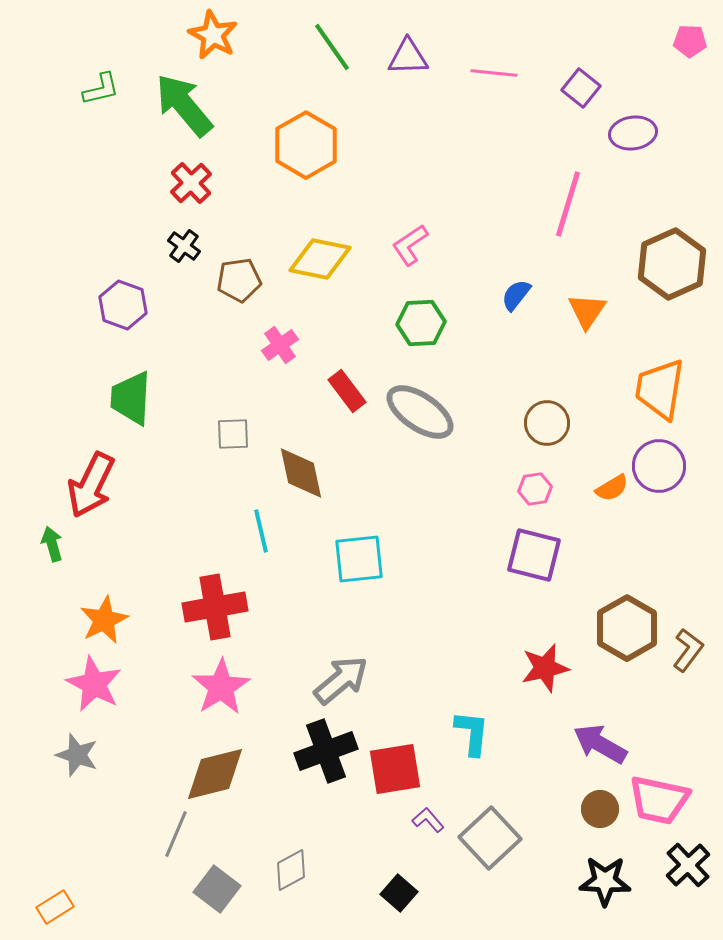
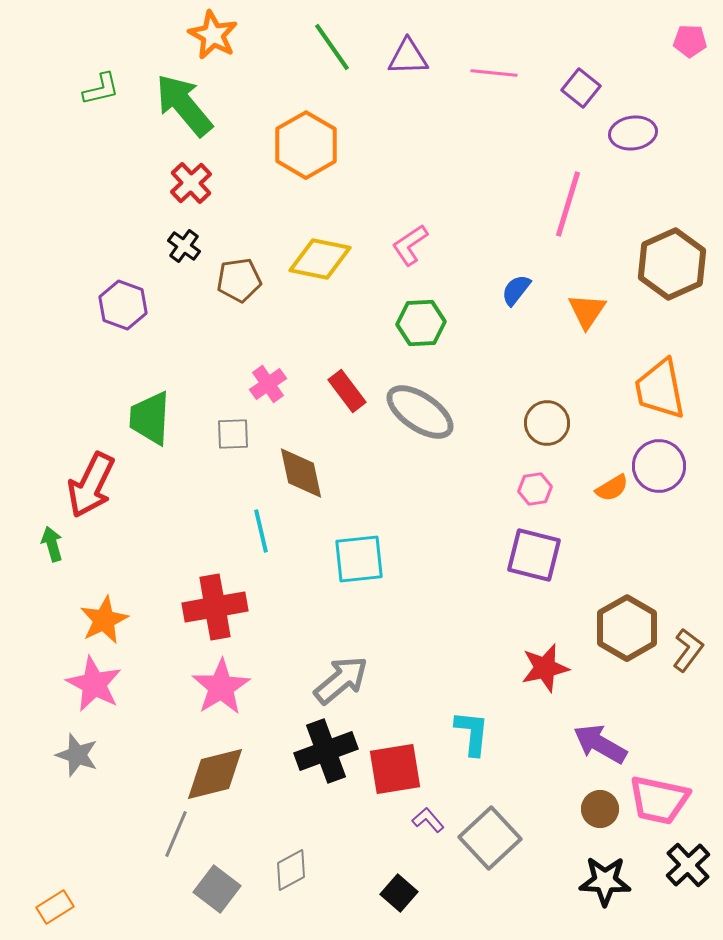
blue semicircle at (516, 295): moved 5 px up
pink cross at (280, 345): moved 12 px left, 39 px down
orange trapezoid at (660, 389): rotated 20 degrees counterclockwise
green trapezoid at (131, 398): moved 19 px right, 20 px down
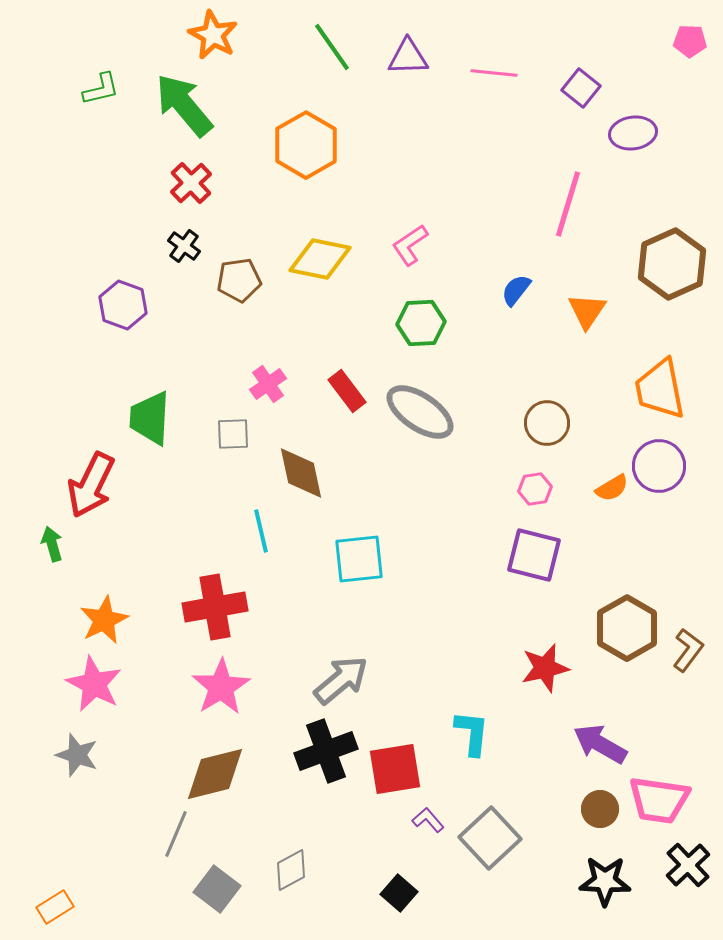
pink trapezoid at (659, 800): rotated 4 degrees counterclockwise
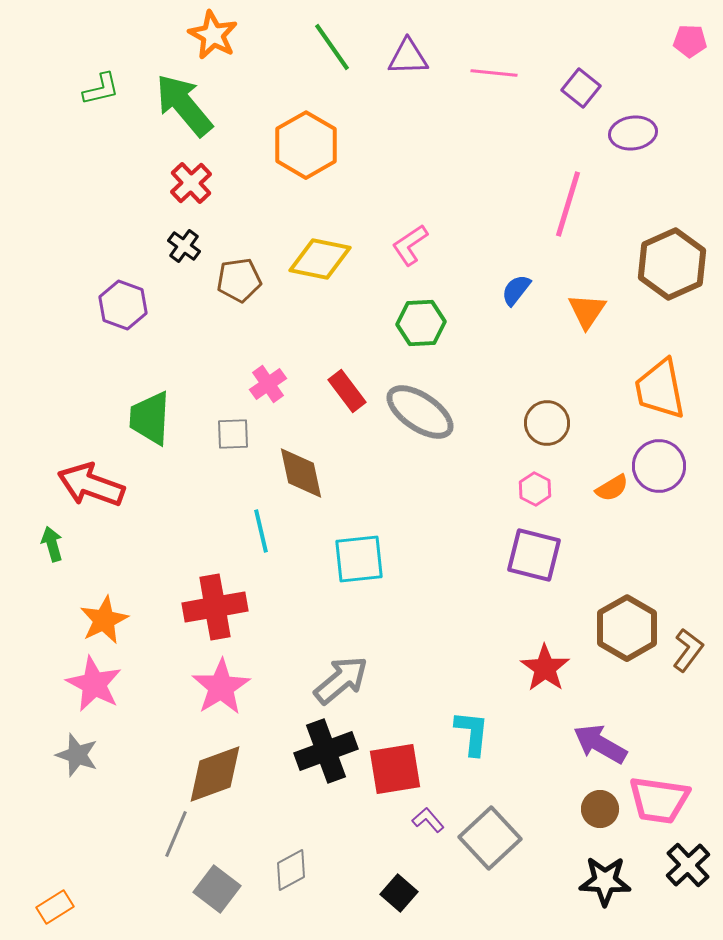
red arrow at (91, 485): rotated 84 degrees clockwise
pink hexagon at (535, 489): rotated 24 degrees counterclockwise
red star at (545, 668): rotated 24 degrees counterclockwise
brown diamond at (215, 774): rotated 6 degrees counterclockwise
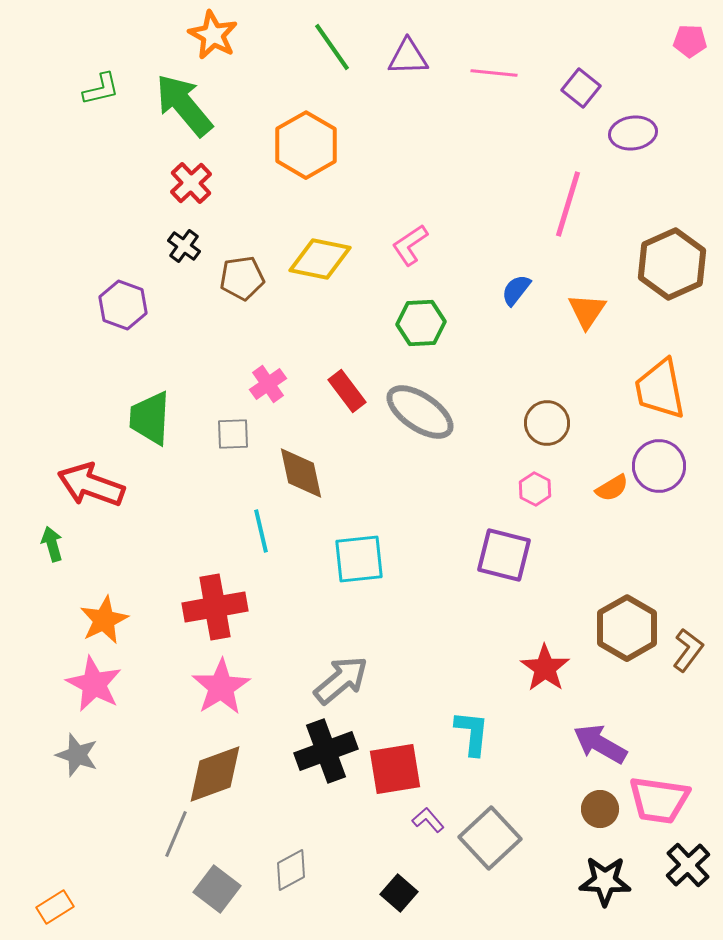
brown pentagon at (239, 280): moved 3 px right, 2 px up
purple square at (534, 555): moved 30 px left
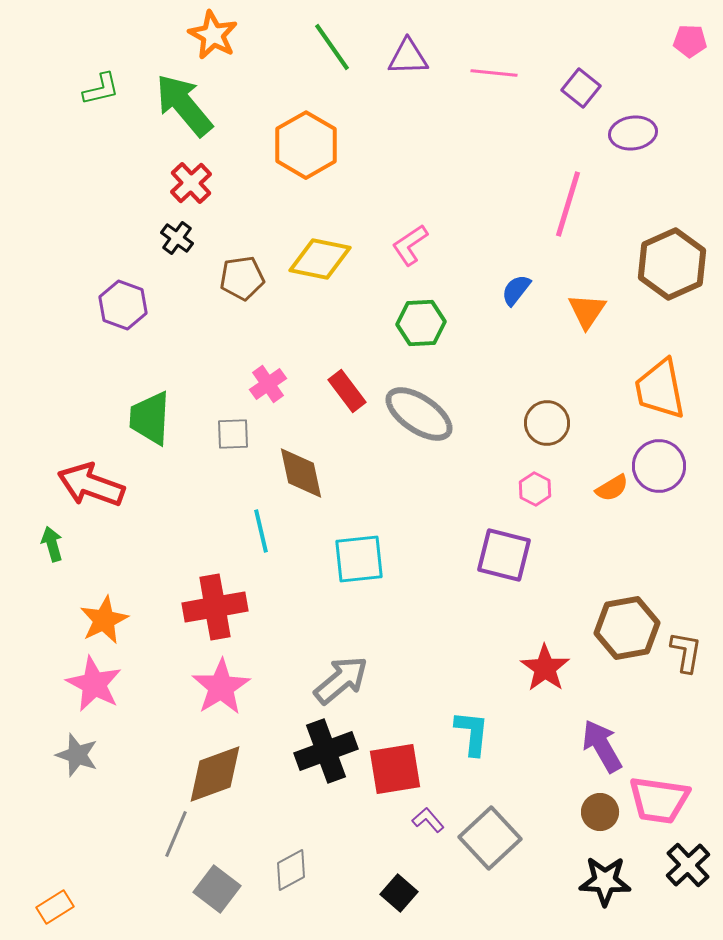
black cross at (184, 246): moved 7 px left, 8 px up
gray ellipse at (420, 412): moved 1 px left, 2 px down
brown hexagon at (627, 628): rotated 20 degrees clockwise
brown L-shape at (688, 650): moved 2 px left, 2 px down; rotated 27 degrees counterclockwise
purple arrow at (600, 744): moved 2 px right, 2 px down; rotated 30 degrees clockwise
brown circle at (600, 809): moved 3 px down
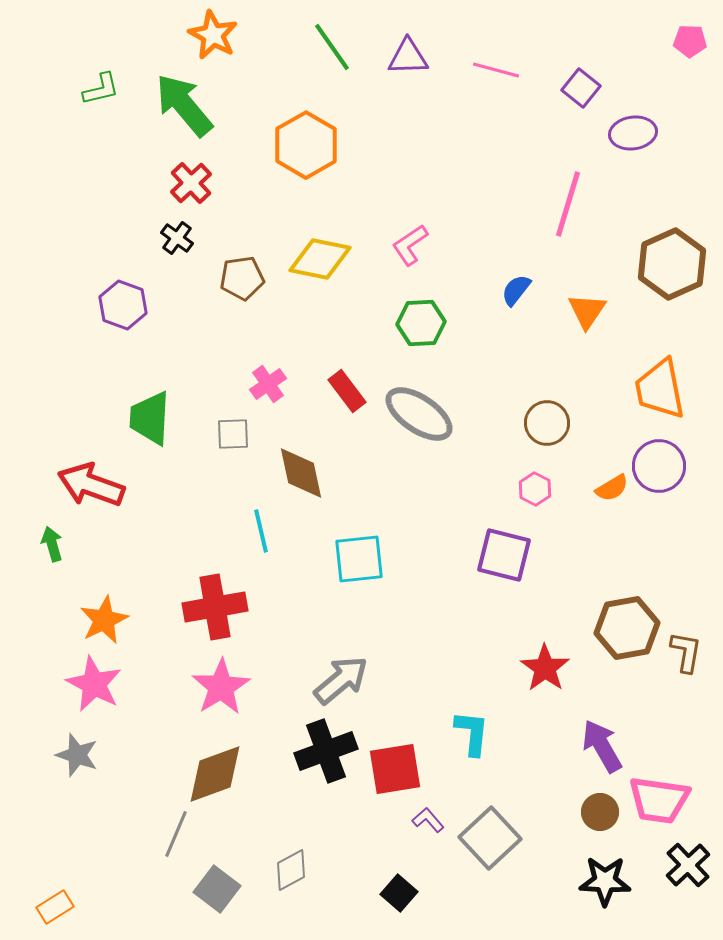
pink line at (494, 73): moved 2 px right, 3 px up; rotated 9 degrees clockwise
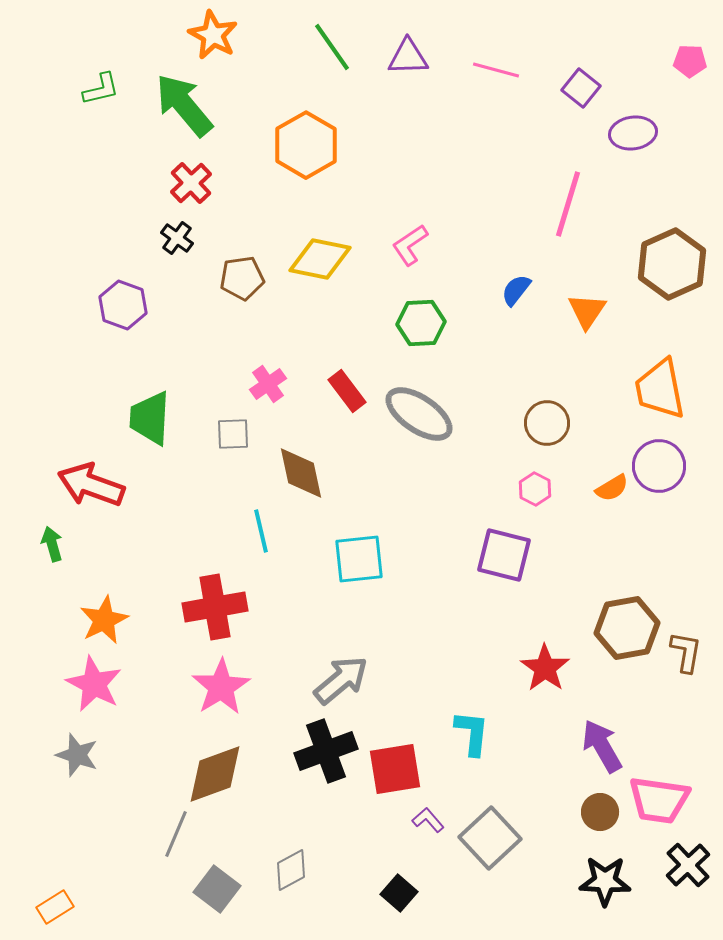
pink pentagon at (690, 41): moved 20 px down
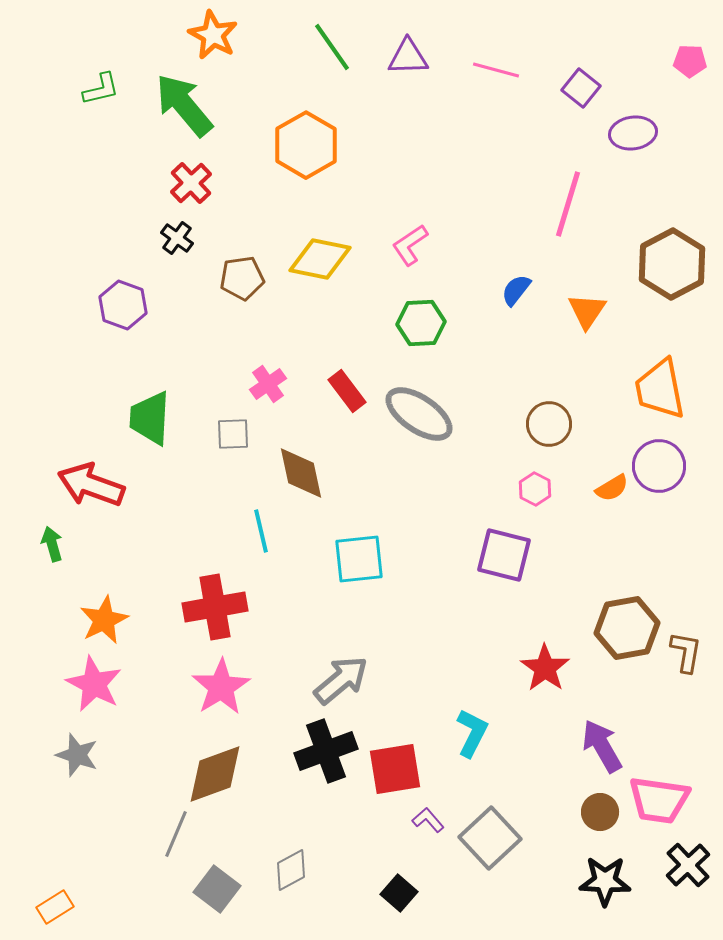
brown hexagon at (672, 264): rotated 4 degrees counterclockwise
brown circle at (547, 423): moved 2 px right, 1 px down
cyan L-shape at (472, 733): rotated 21 degrees clockwise
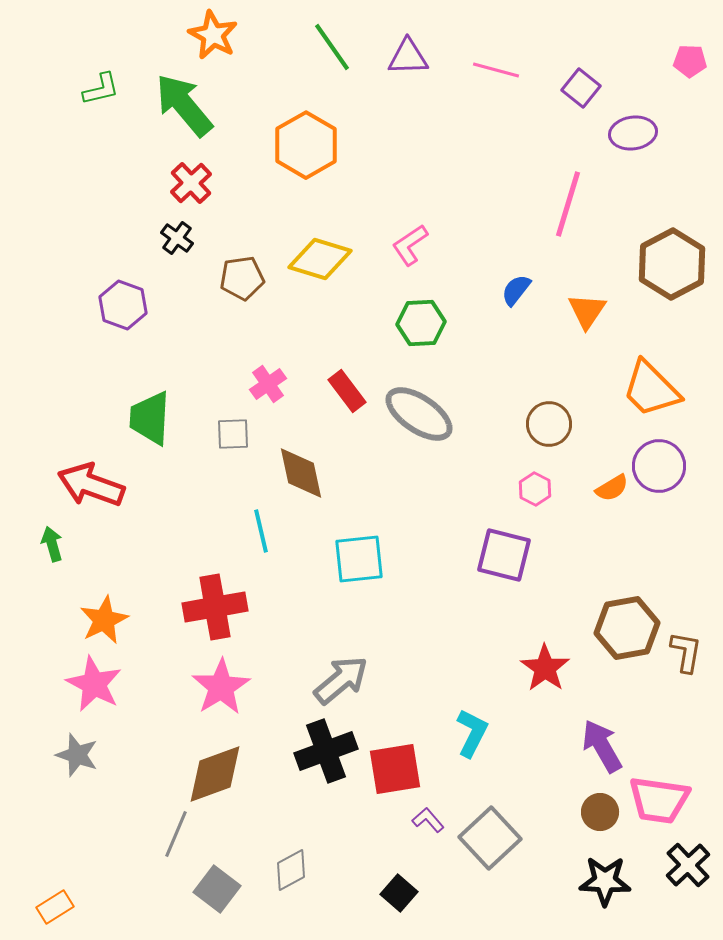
yellow diamond at (320, 259): rotated 6 degrees clockwise
orange trapezoid at (660, 389): moved 9 px left; rotated 34 degrees counterclockwise
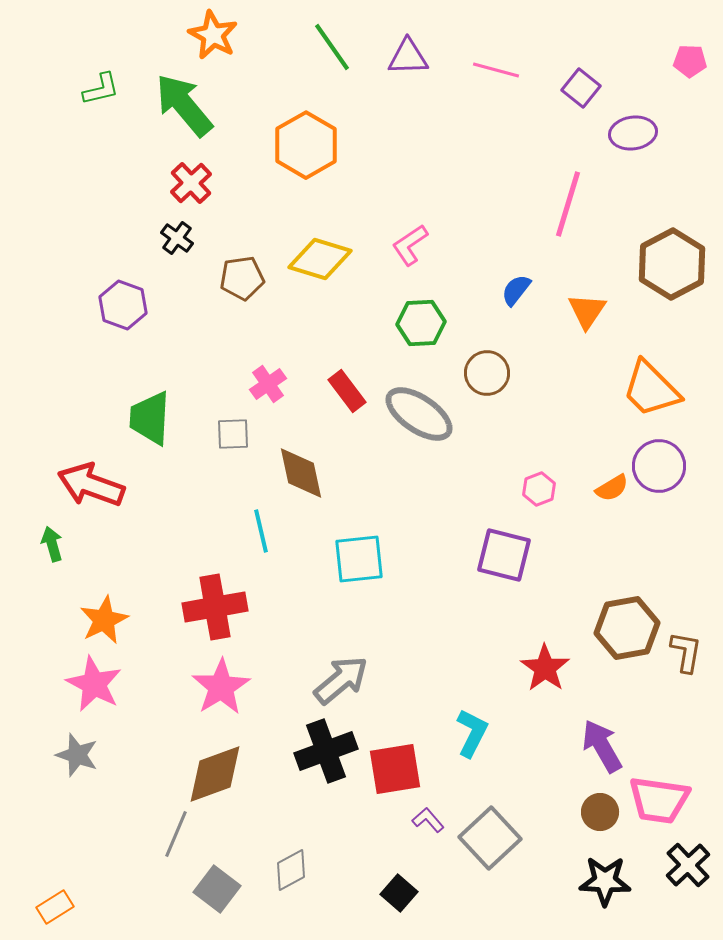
brown circle at (549, 424): moved 62 px left, 51 px up
pink hexagon at (535, 489): moved 4 px right; rotated 12 degrees clockwise
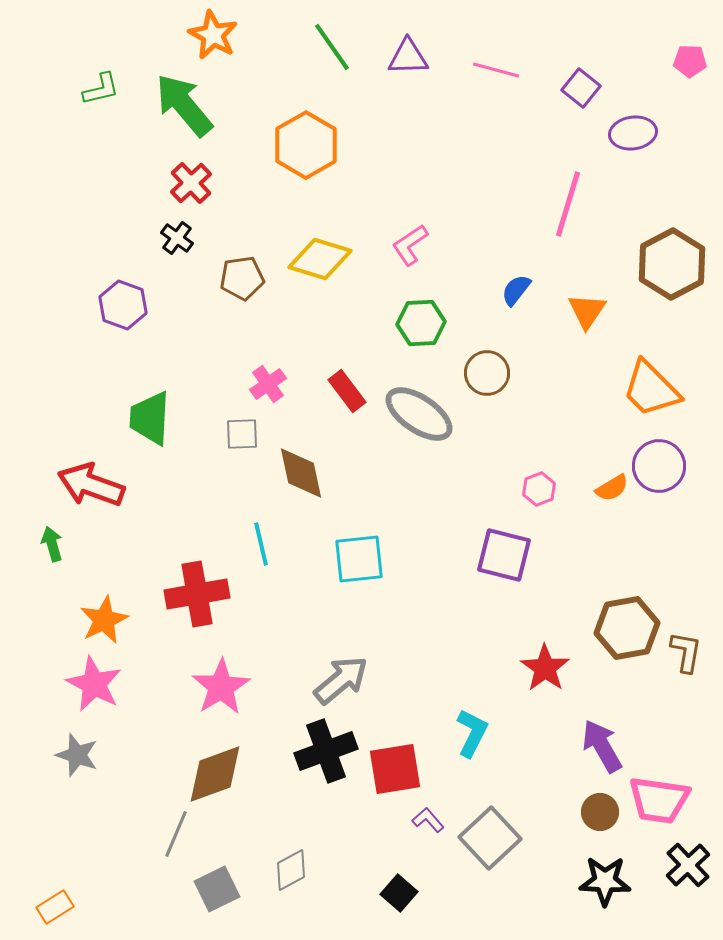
gray square at (233, 434): moved 9 px right
cyan line at (261, 531): moved 13 px down
red cross at (215, 607): moved 18 px left, 13 px up
gray square at (217, 889): rotated 27 degrees clockwise
